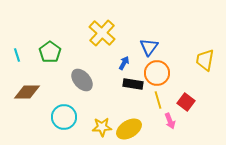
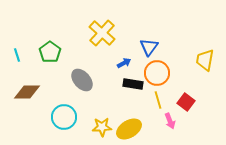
blue arrow: rotated 32 degrees clockwise
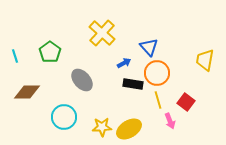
blue triangle: rotated 18 degrees counterclockwise
cyan line: moved 2 px left, 1 px down
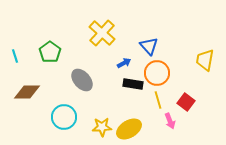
blue triangle: moved 1 px up
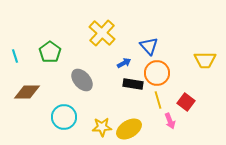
yellow trapezoid: rotated 100 degrees counterclockwise
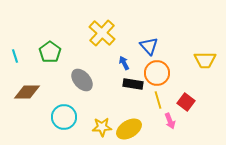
blue arrow: rotated 88 degrees counterclockwise
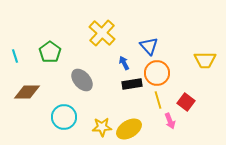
black rectangle: moved 1 px left; rotated 18 degrees counterclockwise
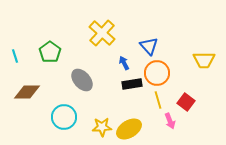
yellow trapezoid: moved 1 px left
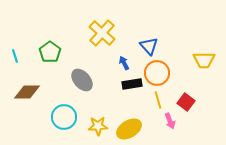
yellow star: moved 4 px left, 1 px up
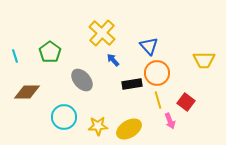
blue arrow: moved 11 px left, 3 px up; rotated 16 degrees counterclockwise
